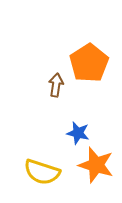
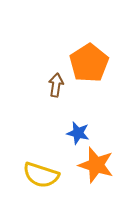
yellow semicircle: moved 1 px left, 3 px down
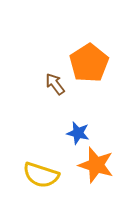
brown arrow: moved 1 px left, 1 px up; rotated 45 degrees counterclockwise
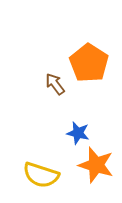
orange pentagon: rotated 6 degrees counterclockwise
